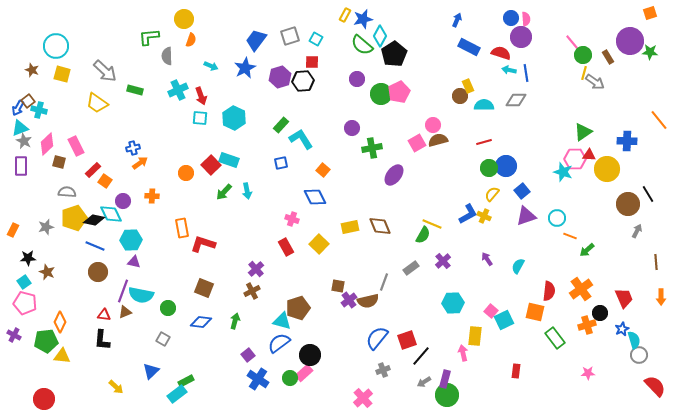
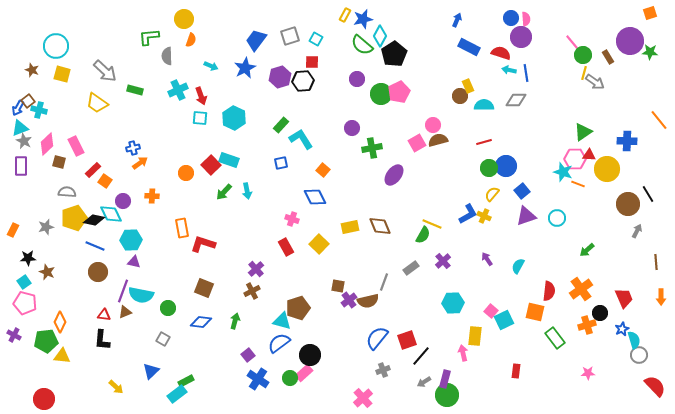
orange line at (570, 236): moved 8 px right, 52 px up
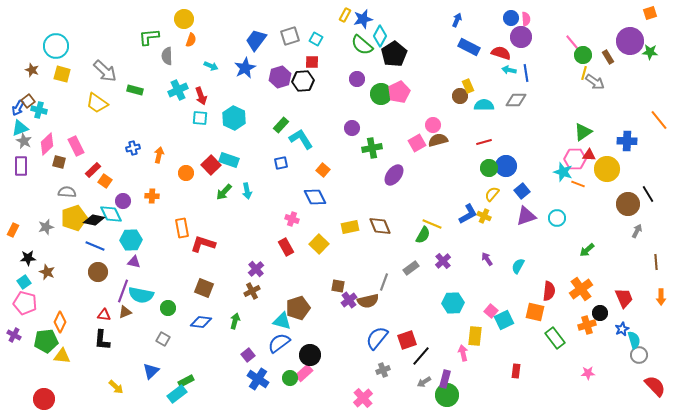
orange arrow at (140, 163): moved 19 px right, 8 px up; rotated 42 degrees counterclockwise
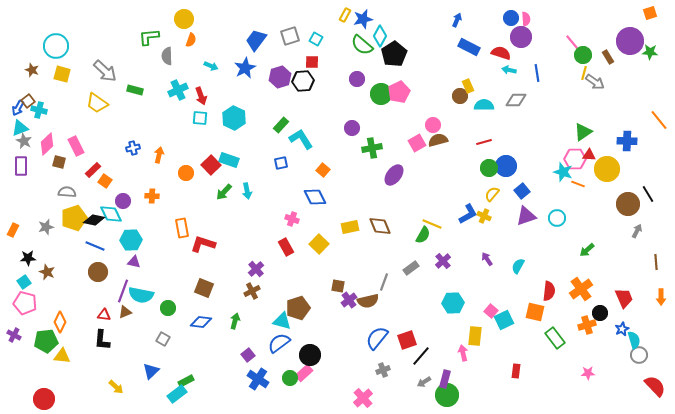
blue line at (526, 73): moved 11 px right
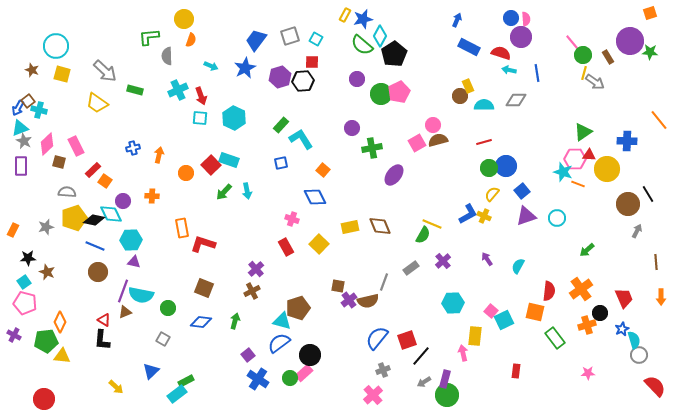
red triangle at (104, 315): moved 5 px down; rotated 24 degrees clockwise
pink cross at (363, 398): moved 10 px right, 3 px up
